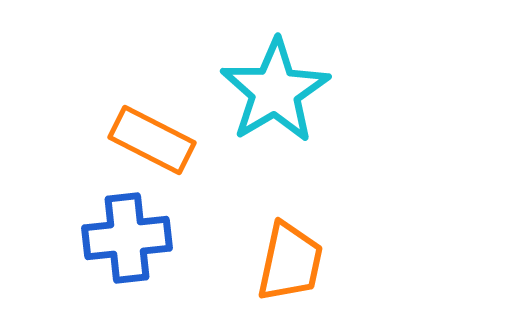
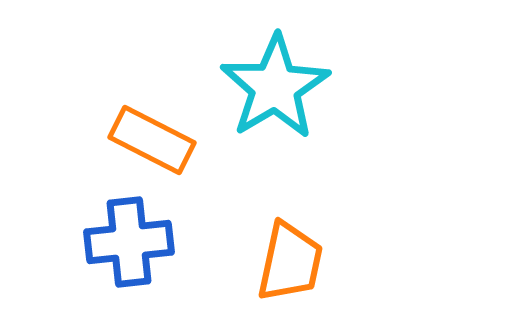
cyan star: moved 4 px up
blue cross: moved 2 px right, 4 px down
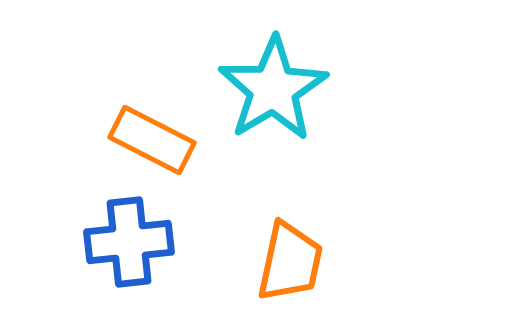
cyan star: moved 2 px left, 2 px down
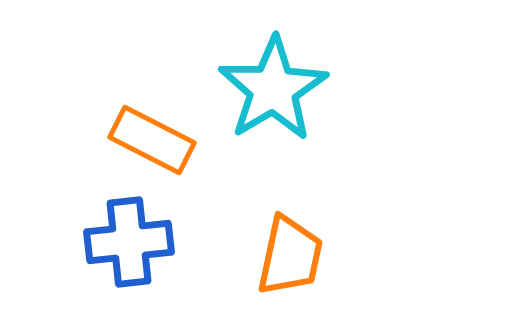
orange trapezoid: moved 6 px up
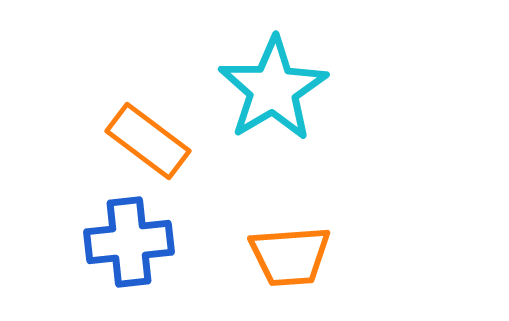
orange rectangle: moved 4 px left, 1 px down; rotated 10 degrees clockwise
orange trapezoid: rotated 74 degrees clockwise
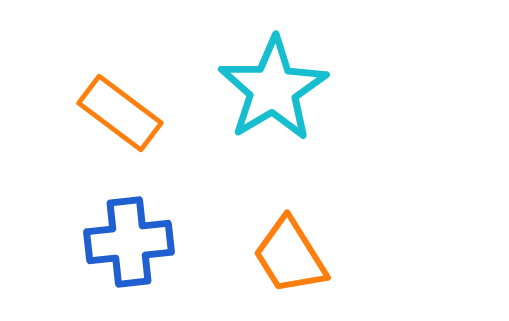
orange rectangle: moved 28 px left, 28 px up
orange trapezoid: rotated 62 degrees clockwise
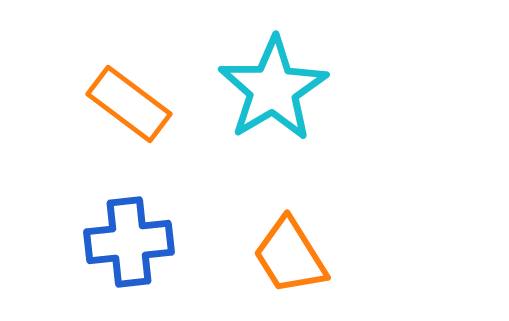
orange rectangle: moved 9 px right, 9 px up
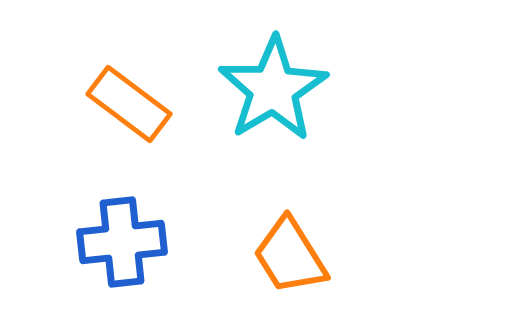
blue cross: moved 7 px left
